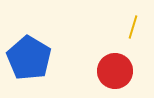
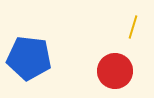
blue pentagon: rotated 24 degrees counterclockwise
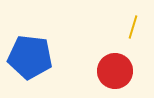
blue pentagon: moved 1 px right, 1 px up
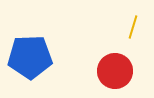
blue pentagon: rotated 9 degrees counterclockwise
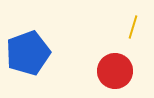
blue pentagon: moved 2 px left, 4 px up; rotated 18 degrees counterclockwise
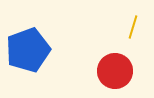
blue pentagon: moved 3 px up
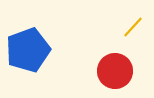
yellow line: rotated 25 degrees clockwise
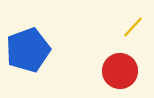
red circle: moved 5 px right
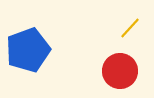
yellow line: moved 3 px left, 1 px down
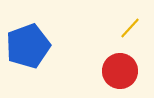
blue pentagon: moved 4 px up
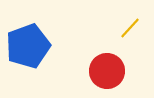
red circle: moved 13 px left
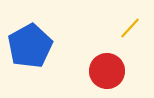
blue pentagon: moved 2 px right; rotated 9 degrees counterclockwise
